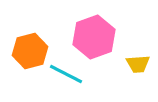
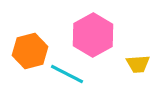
pink hexagon: moved 1 px left, 2 px up; rotated 9 degrees counterclockwise
cyan line: moved 1 px right
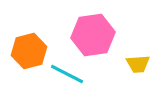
pink hexagon: rotated 21 degrees clockwise
orange hexagon: moved 1 px left
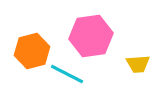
pink hexagon: moved 2 px left, 1 px down
orange hexagon: moved 3 px right
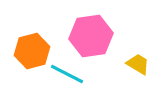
yellow trapezoid: rotated 145 degrees counterclockwise
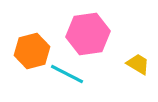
pink hexagon: moved 3 px left, 2 px up
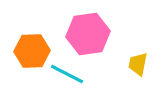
orange hexagon: rotated 12 degrees clockwise
yellow trapezoid: rotated 110 degrees counterclockwise
